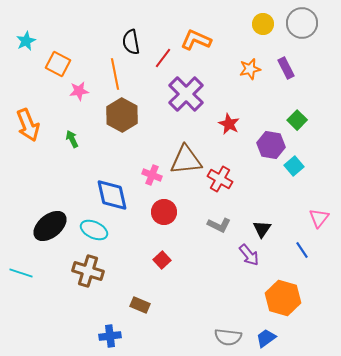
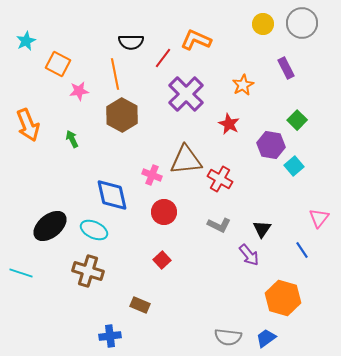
black semicircle: rotated 80 degrees counterclockwise
orange star: moved 7 px left, 16 px down; rotated 15 degrees counterclockwise
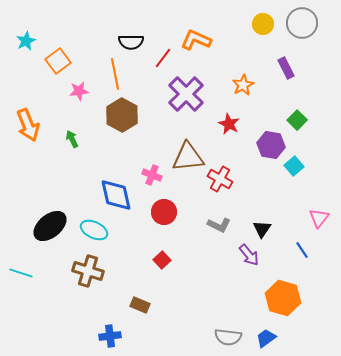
orange square: moved 3 px up; rotated 25 degrees clockwise
brown triangle: moved 2 px right, 3 px up
blue diamond: moved 4 px right
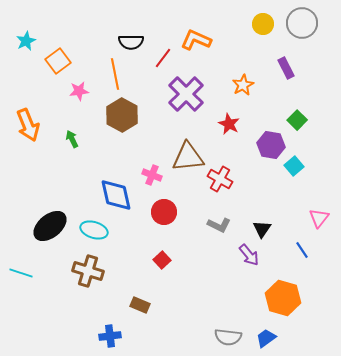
cyan ellipse: rotated 8 degrees counterclockwise
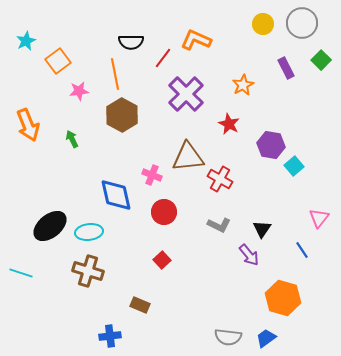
green square: moved 24 px right, 60 px up
cyan ellipse: moved 5 px left, 2 px down; rotated 24 degrees counterclockwise
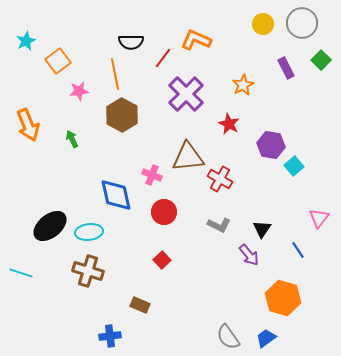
blue line: moved 4 px left
gray semicircle: rotated 48 degrees clockwise
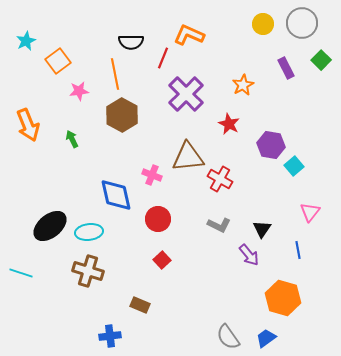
orange L-shape: moved 7 px left, 5 px up
red line: rotated 15 degrees counterclockwise
red circle: moved 6 px left, 7 px down
pink triangle: moved 9 px left, 6 px up
blue line: rotated 24 degrees clockwise
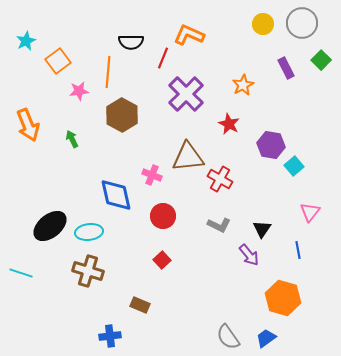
orange line: moved 7 px left, 2 px up; rotated 16 degrees clockwise
red circle: moved 5 px right, 3 px up
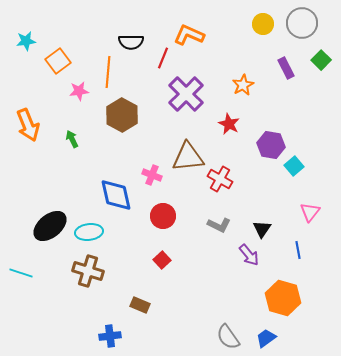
cyan star: rotated 18 degrees clockwise
